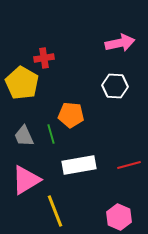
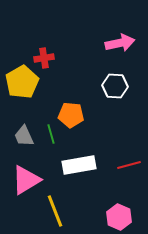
yellow pentagon: moved 1 px up; rotated 12 degrees clockwise
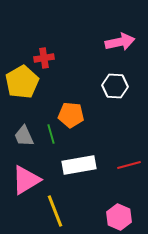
pink arrow: moved 1 px up
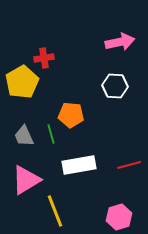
pink hexagon: rotated 20 degrees clockwise
